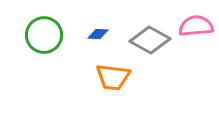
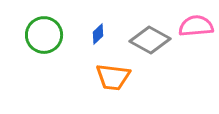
blue diamond: rotated 45 degrees counterclockwise
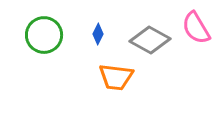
pink semicircle: moved 2 px down; rotated 116 degrees counterclockwise
blue diamond: rotated 20 degrees counterclockwise
orange trapezoid: moved 3 px right
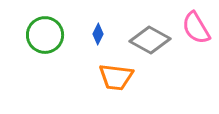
green circle: moved 1 px right
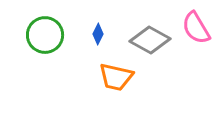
orange trapezoid: rotated 6 degrees clockwise
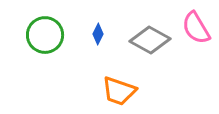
orange trapezoid: moved 3 px right, 14 px down; rotated 6 degrees clockwise
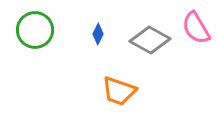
green circle: moved 10 px left, 5 px up
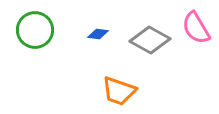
blue diamond: rotated 70 degrees clockwise
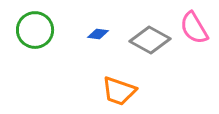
pink semicircle: moved 2 px left
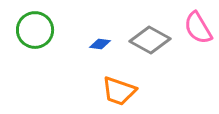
pink semicircle: moved 4 px right
blue diamond: moved 2 px right, 10 px down
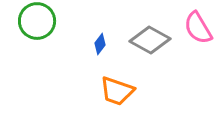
green circle: moved 2 px right, 9 px up
blue diamond: rotated 60 degrees counterclockwise
orange trapezoid: moved 2 px left
